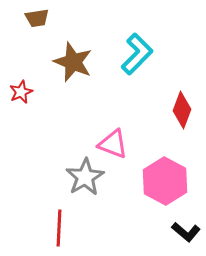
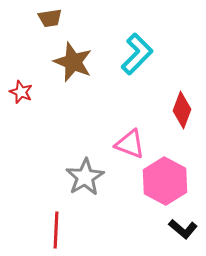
brown trapezoid: moved 13 px right
red star: rotated 25 degrees counterclockwise
pink triangle: moved 17 px right
red line: moved 3 px left, 2 px down
black L-shape: moved 3 px left, 3 px up
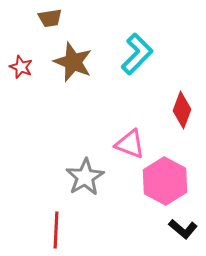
red star: moved 25 px up
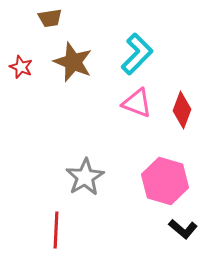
pink triangle: moved 7 px right, 41 px up
pink hexagon: rotated 12 degrees counterclockwise
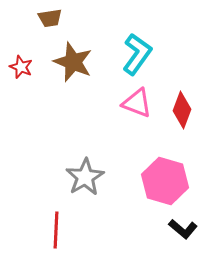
cyan L-shape: rotated 9 degrees counterclockwise
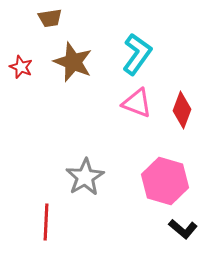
red line: moved 10 px left, 8 px up
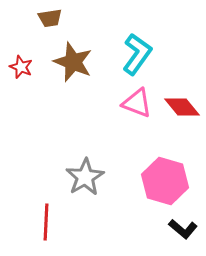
red diamond: moved 3 px up; rotated 60 degrees counterclockwise
